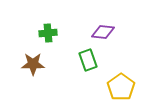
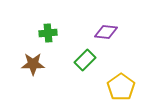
purple diamond: moved 3 px right
green rectangle: moved 3 px left; rotated 65 degrees clockwise
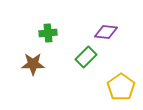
green rectangle: moved 1 px right, 3 px up
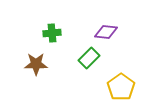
green cross: moved 4 px right
green rectangle: moved 3 px right, 1 px down
brown star: moved 3 px right
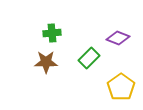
purple diamond: moved 12 px right, 6 px down; rotated 15 degrees clockwise
brown star: moved 10 px right, 2 px up
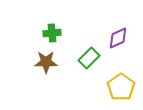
purple diamond: rotated 45 degrees counterclockwise
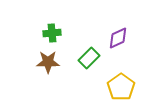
brown star: moved 2 px right
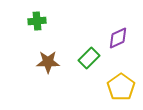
green cross: moved 15 px left, 12 px up
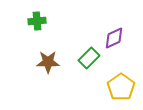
purple diamond: moved 4 px left
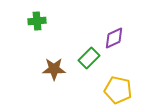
brown star: moved 6 px right, 7 px down
yellow pentagon: moved 3 px left, 3 px down; rotated 24 degrees counterclockwise
